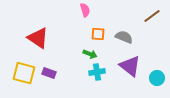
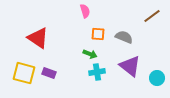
pink semicircle: moved 1 px down
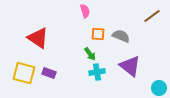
gray semicircle: moved 3 px left, 1 px up
green arrow: rotated 32 degrees clockwise
cyan circle: moved 2 px right, 10 px down
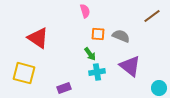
purple rectangle: moved 15 px right, 15 px down; rotated 40 degrees counterclockwise
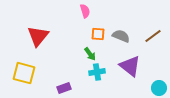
brown line: moved 1 px right, 20 px down
red triangle: moved 2 px up; rotated 35 degrees clockwise
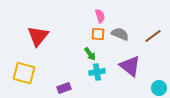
pink semicircle: moved 15 px right, 5 px down
gray semicircle: moved 1 px left, 2 px up
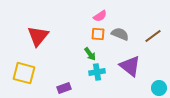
pink semicircle: rotated 72 degrees clockwise
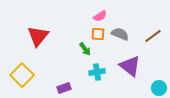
green arrow: moved 5 px left, 5 px up
yellow square: moved 2 px left, 2 px down; rotated 30 degrees clockwise
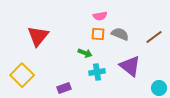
pink semicircle: rotated 24 degrees clockwise
brown line: moved 1 px right, 1 px down
green arrow: moved 4 px down; rotated 32 degrees counterclockwise
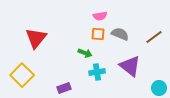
red triangle: moved 2 px left, 2 px down
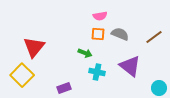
red triangle: moved 2 px left, 9 px down
cyan cross: rotated 21 degrees clockwise
